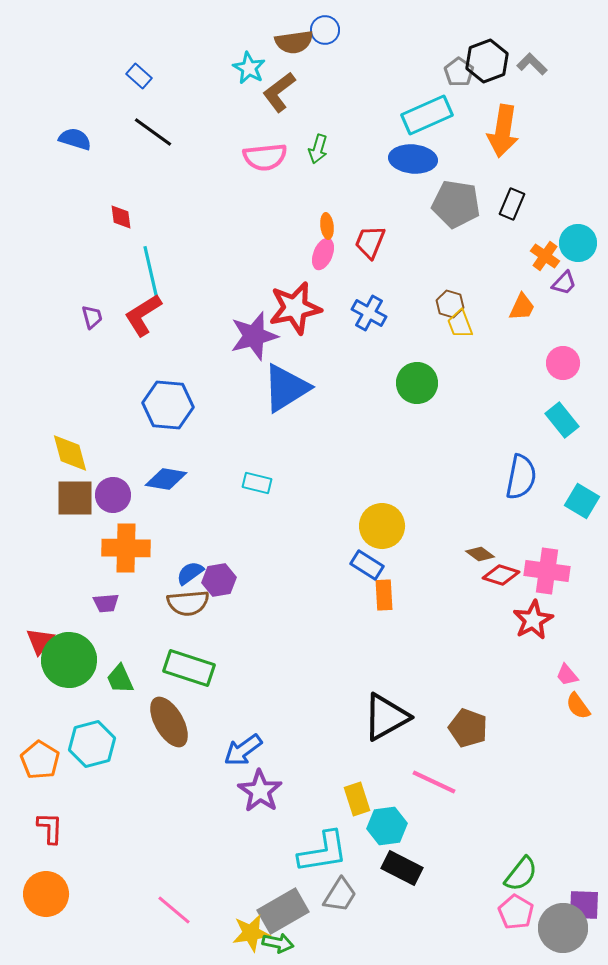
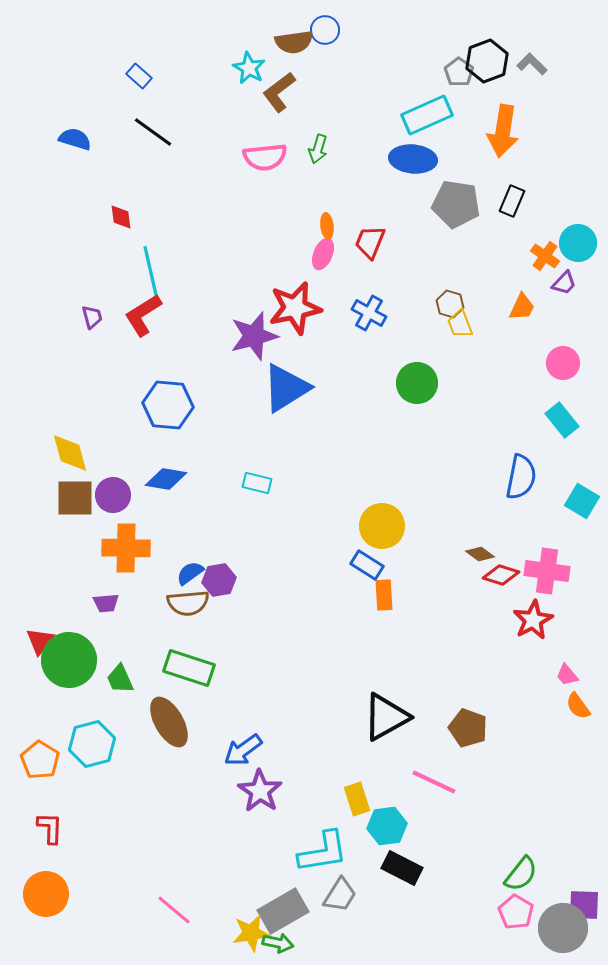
black rectangle at (512, 204): moved 3 px up
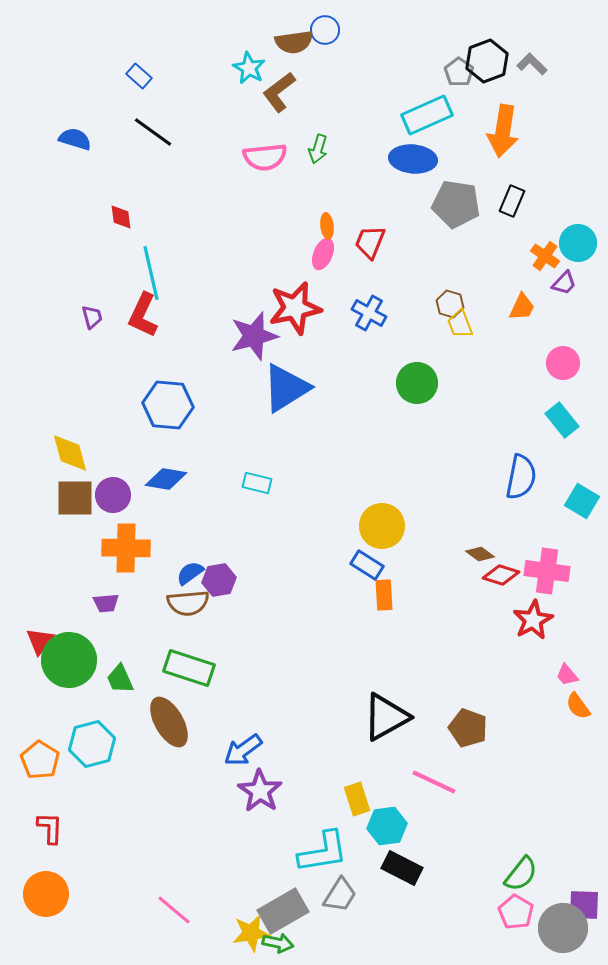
red L-shape at (143, 315): rotated 33 degrees counterclockwise
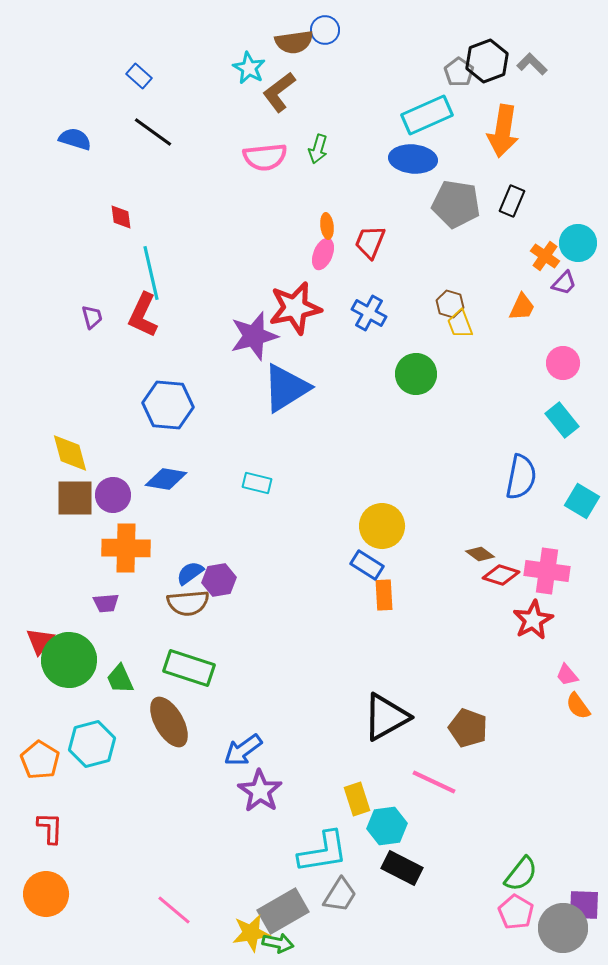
green circle at (417, 383): moved 1 px left, 9 px up
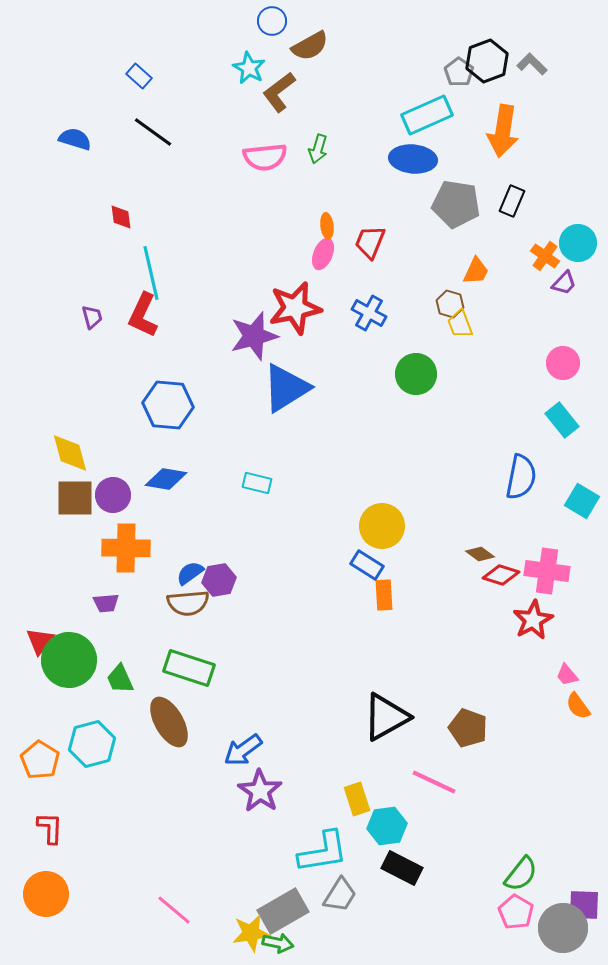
blue circle at (325, 30): moved 53 px left, 9 px up
brown semicircle at (294, 42): moved 16 px right, 4 px down; rotated 21 degrees counterclockwise
orange trapezoid at (522, 307): moved 46 px left, 36 px up
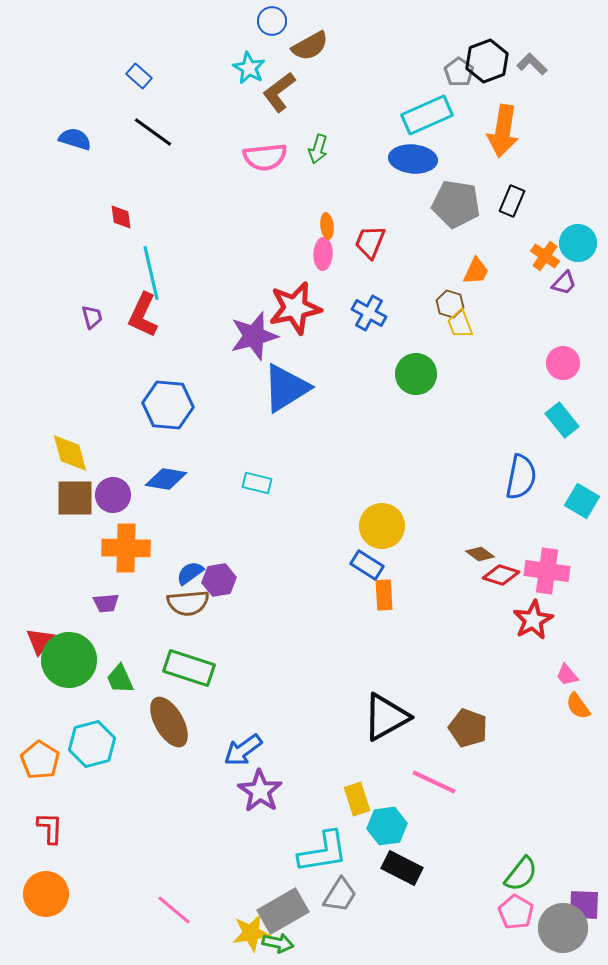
pink ellipse at (323, 254): rotated 20 degrees counterclockwise
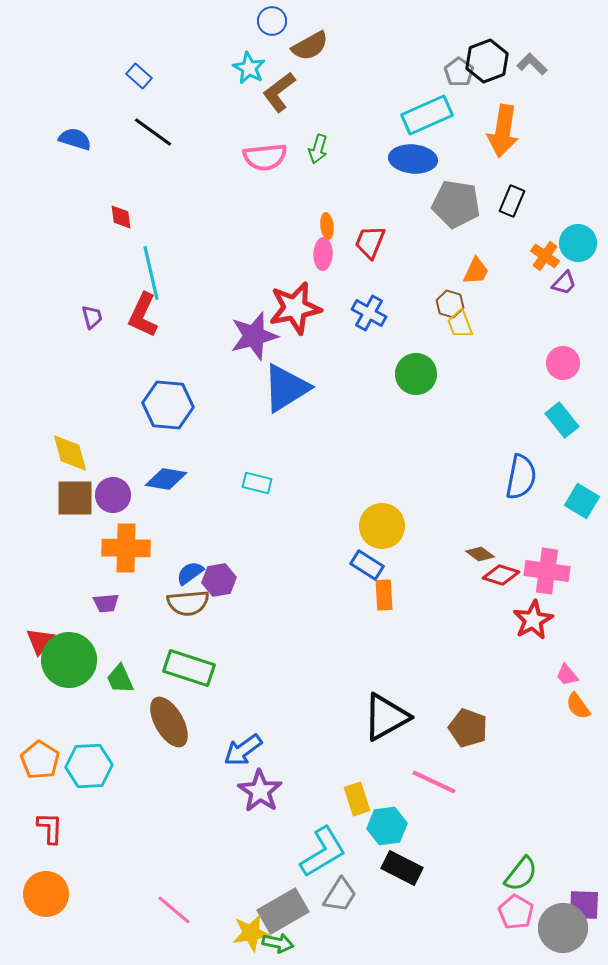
cyan hexagon at (92, 744): moved 3 px left, 22 px down; rotated 12 degrees clockwise
cyan L-shape at (323, 852): rotated 22 degrees counterclockwise
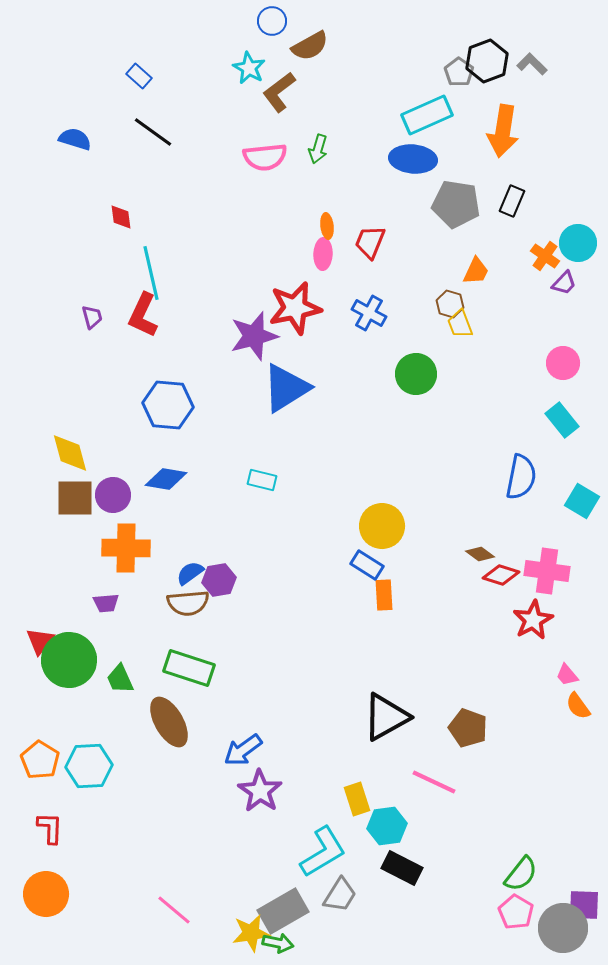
cyan rectangle at (257, 483): moved 5 px right, 3 px up
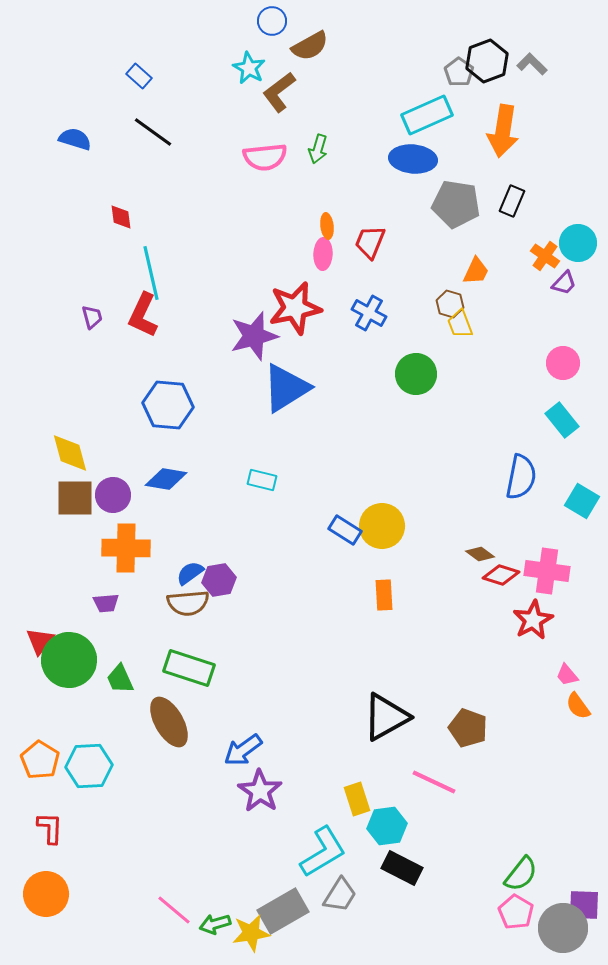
blue rectangle at (367, 565): moved 22 px left, 35 px up
green arrow at (278, 943): moved 63 px left, 19 px up; rotated 152 degrees clockwise
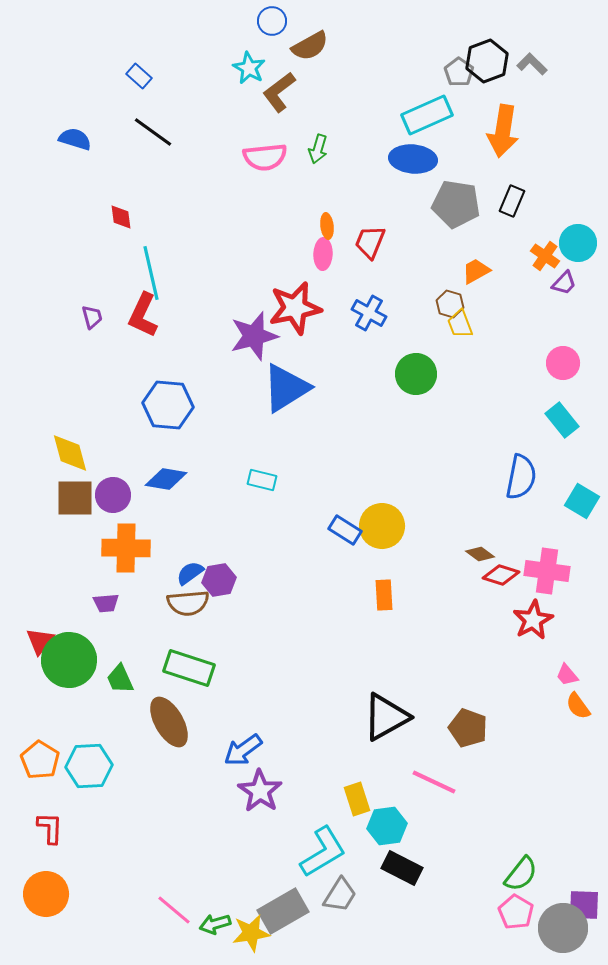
orange trapezoid at (476, 271): rotated 144 degrees counterclockwise
